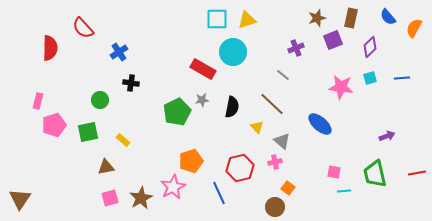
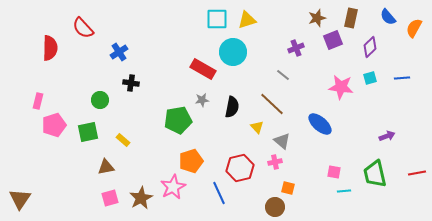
green pentagon at (177, 112): moved 1 px right, 8 px down; rotated 16 degrees clockwise
orange square at (288, 188): rotated 24 degrees counterclockwise
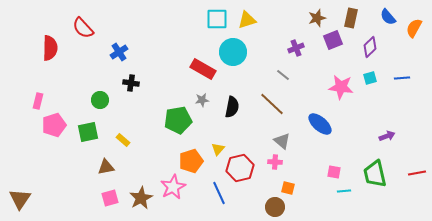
yellow triangle at (257, 127): moved 39 px left, 22 px down; rotated 24 degrees clockwise
pink cross at (275, 162): rotated 16 degrees clockwise
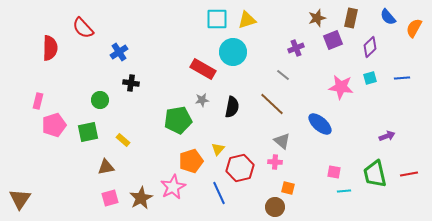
red line at (417, 173): moved 8 px left, 1 px down
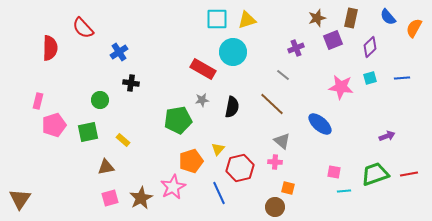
green trapezoid at (375, 174): rotated 84 degrees clockwise
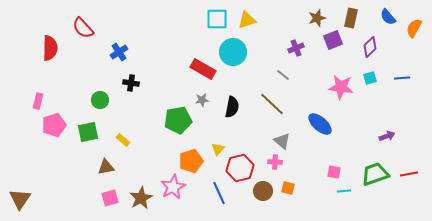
brown circle at (275, 207): moved 12 px left, 16 px up
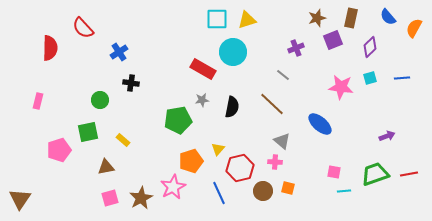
pink pentagon at (54, 125): moved 5 px right, 25 px down
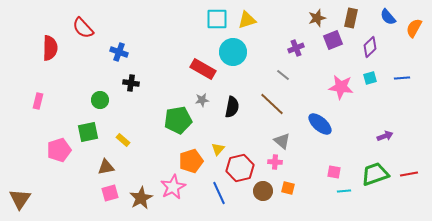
blue cross at (119, 52): rotated 36 degrees counterclockwise
purple arrow at (387, 136): moved 2 px left
pink square at (110, 198): moved 5 px up
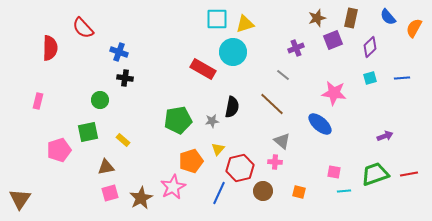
yellow triangle at (247, 20): moved 2 px left, 4 px down
black cross at (131, 83): moved 6 px left, 5 px up
pink star at (341, 87): moved 7 px left, 6 px down
gray star at (202, 100): moved 10 px right, 21 px down
orange square at (288, 188): moved 11 px right, 4 px down
blue line at (219, 193): rotated 50 degrees clockwise
